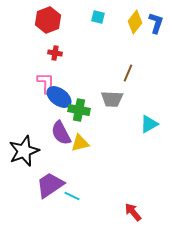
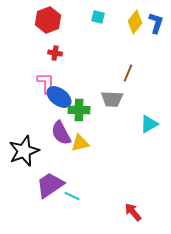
green cross: rotated 10 degrees counterclockwise
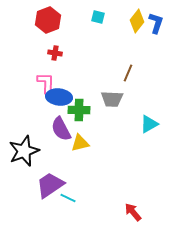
yellow diamond: moved 2 px right, 1 px up
blue ellipse: rotated 30 degrees counterclockwise
purple semicircle: moved 4 px up
cyan line: moved 4 px left, 2 px down
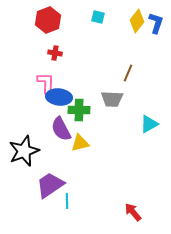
cyan line: moved 1 px left, 3 px down; rotated 63 degrees clockwise
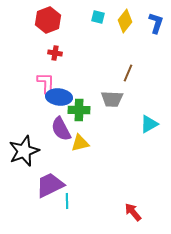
yellow diamond: moved 12 px left
purple trapezoid: rotated 8 degrees clockwise
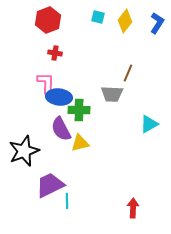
blue L-shape: moved 1 px right; rotated 15 degrees clockwise
gray trapezoid: moved 5 px up
red arrow: moved 4 px up; rotated 42 degrees clockwise
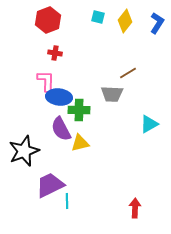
brown line: rotated 36 degrees clockwise
pink L-shape: moved 2 px up
red arrow: moved 2 px right
